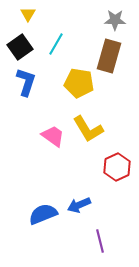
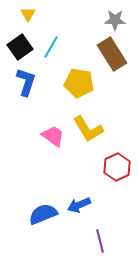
cyan line: moved 5 px left, 3 px down
brown rectangle: moved 3 px right, 2 px up; rotated 48 degrees counterclockwise
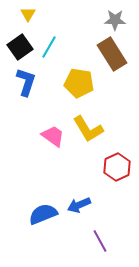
cyan line: moved 2 px left
purple line: rotated 15 degrees counterclockwise
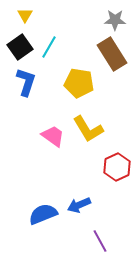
yellow triangle: moved 3 px left, 1 px down
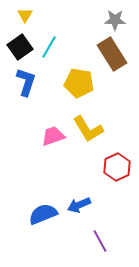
pink trapezoid: rotated 55 degrees counterclockwise
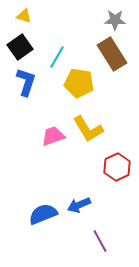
yellow triangle: moved 1 px left, 1 px down; rotated 42 degrees counterclockwise
cyan line: moved 8 px right, 10 px down
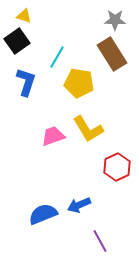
black square: moved 3 px left, 6 px up
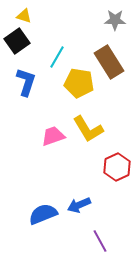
brown rectangle: moved 3 px left, 8 px down
